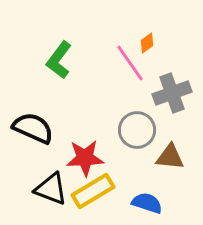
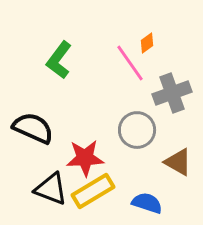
brown triangle: moved 8 px right, 5 px down; rotated 24 degrees clockwise
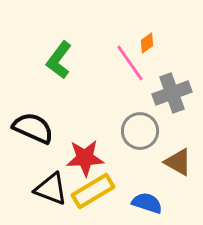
gray circle: moved 3 px right, 1 px down
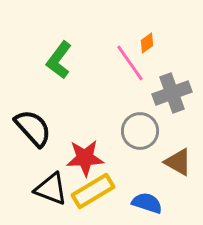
black semicircle: rotated 24 degrees clockwise
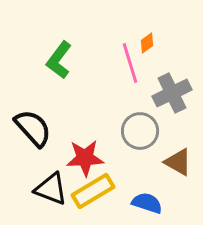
pink line: rotated 18 degrees clockwise
gray cross: rotated 6 degrees counterclockwise
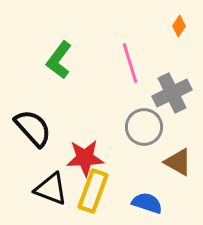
orange diamond: moved 32 px right, 17 px up; rotated 20 degrees counterclockwise
gray circle: moved 4 px right, 4 px up
yellow rectangle: rotated 39 degrees counterclockwise
